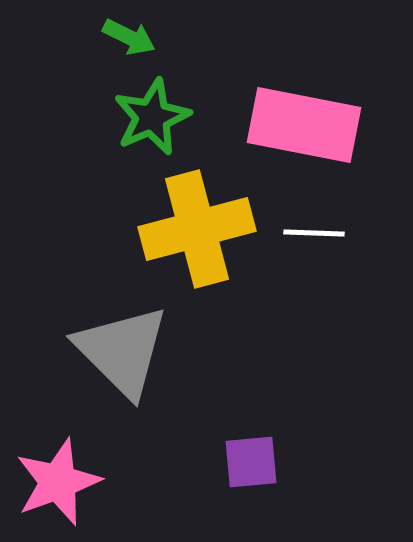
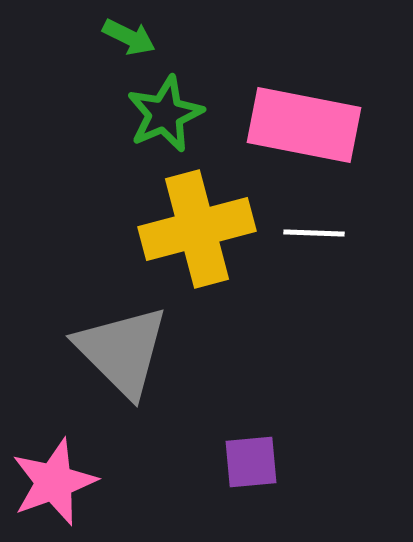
green star: moved 13 px right, 3 px up
pink star: moved 4 px left
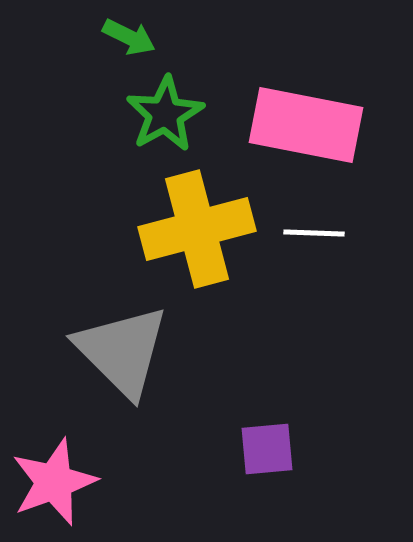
green star: rotated 6 degrees counterclockwise
pink rectangle: moved 2 px right
purple square: moved 16 px right, 13 px up
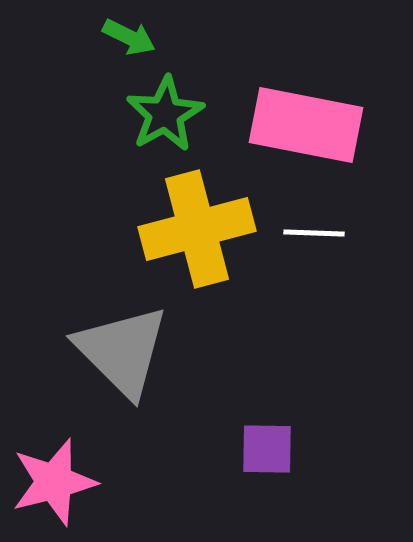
purple square: rotated 6 degrees clockwise
pink star: rotated 6 degrees clockwise
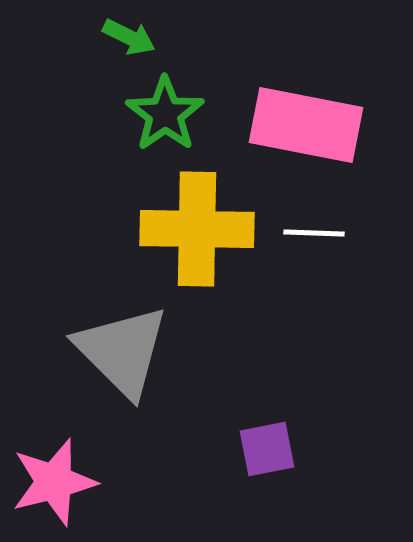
green star: rotated 6 degrees counterclockwise
yellow cross: rotated 16 degrees clockwise
purple square: rotated 12 degrees counterclockwise
